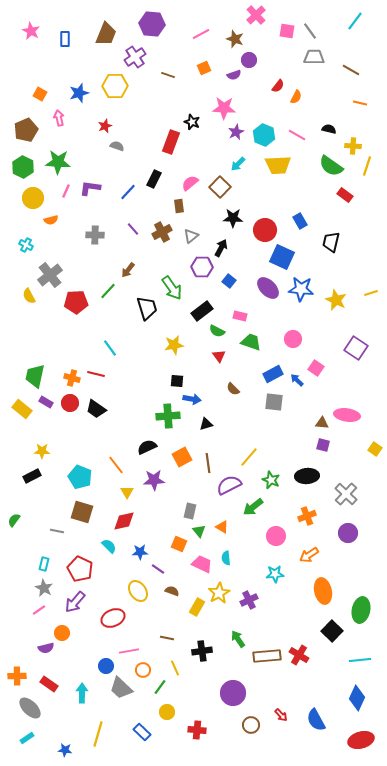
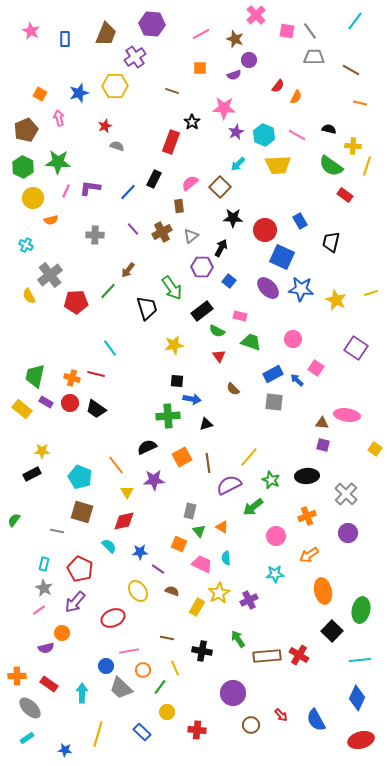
orange square at (204, 68): moved 4 px left; rotated 24 degrees clockwise
brown line at (168, 75): moved 4 px right, 16 px down
black star at (192, 122): rotated 14 degrees clockwise
black rectangle at (32, 476): moved 2 px up
black cross at (202, 651): rotated 18 degrees clockwise
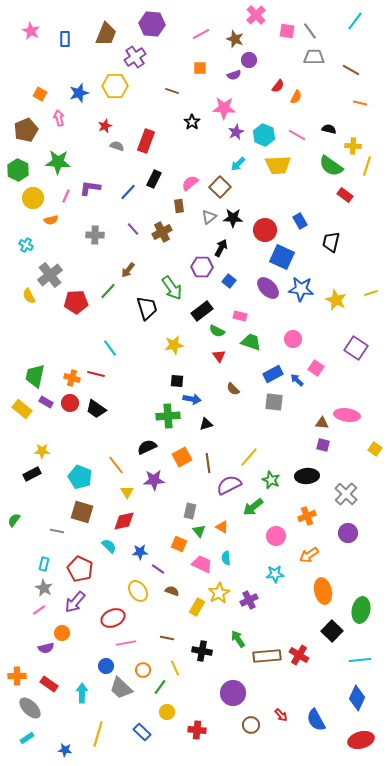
red rectangle at (171, 142): moved 25 px left, 1 px up
green hexagon at (23, 167): moved 5 px left, 3 px down
pink line at (66, 191): moved 5 px down
gray triangle at (191, 236): moved 18 px right, 19 px up
pink line at (129, 651): moved 3 px left, 8 px up
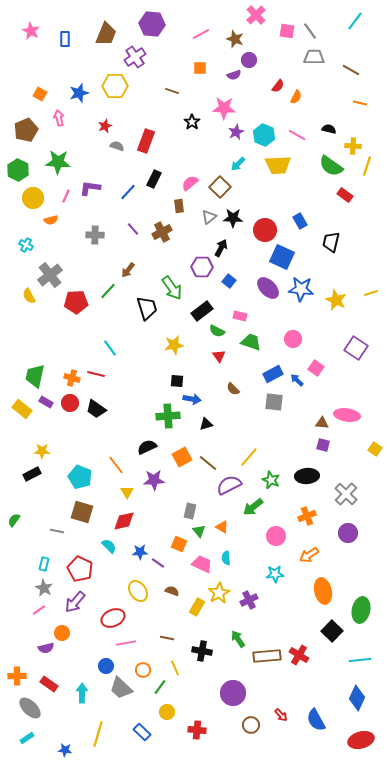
brown line at (208, 463): rotated 42 degrees counterclockwise
purple line at (158, 569): moved 6 px up
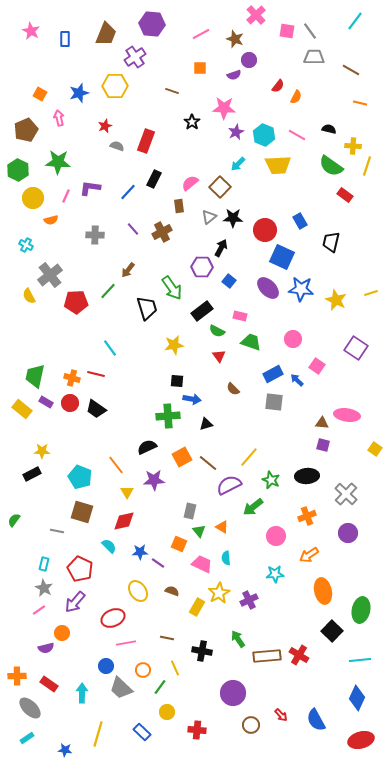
pink square at (316, 368): moved 1 px right, 2 px up
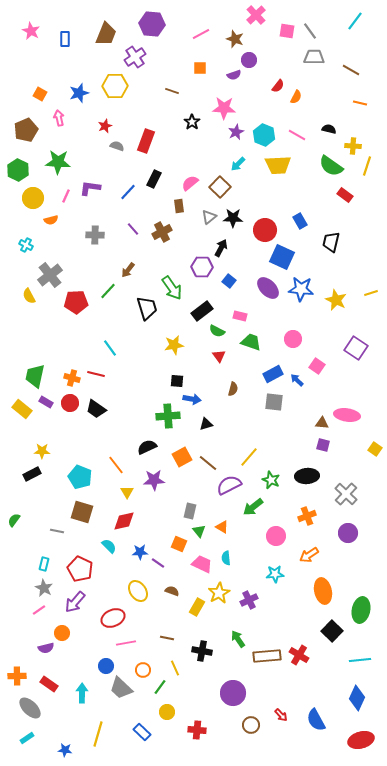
brown semicircle at (233, 389): rotated 120 degrees counterclockwise
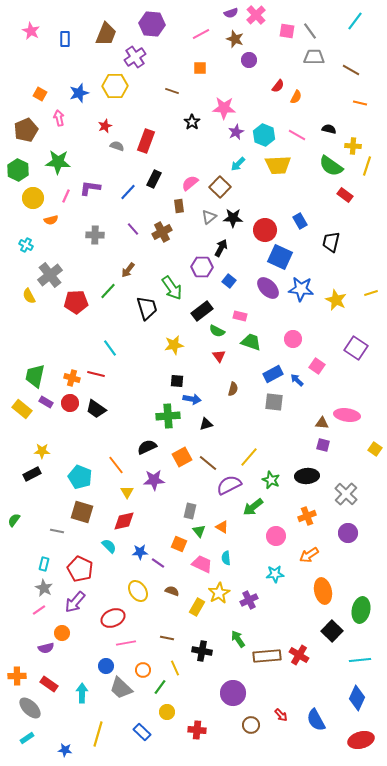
purple semicircle at (234, 75): moved 3 px left, 62 px up
blue square at (282, 257): moved 2 px left
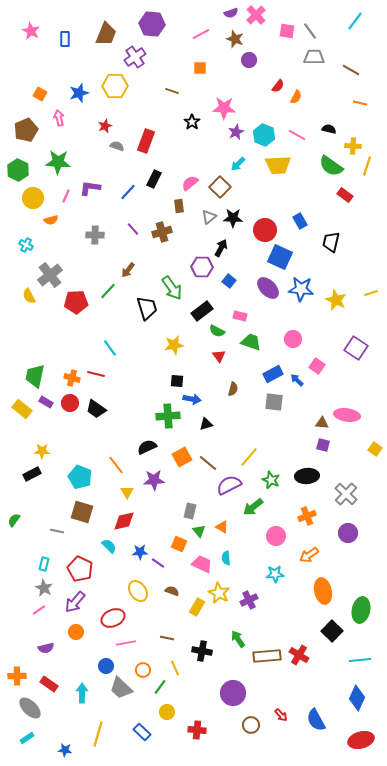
brown cross at (162, 232): rotated 12 degrees clockwise
yellow star at (219, 593): rotated 15 degrees counterclockwise
orange circle at (62, 633): moved 14 px right, 1 px up
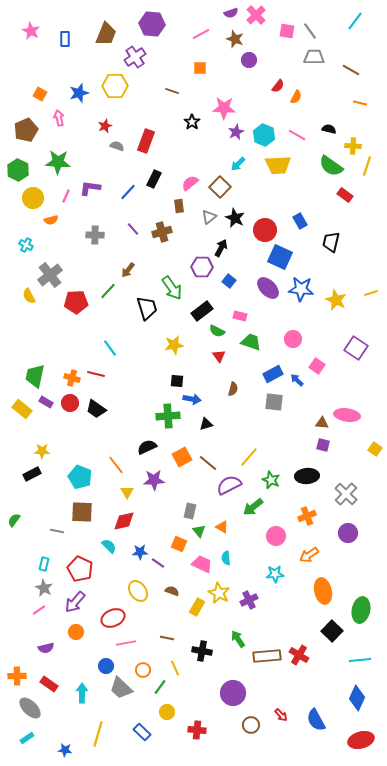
black star at (233, 218): moved 2 px right; rotated 24 degrees clockwise
brown square at (82, 512): rotated 15 degrees counterclockwise
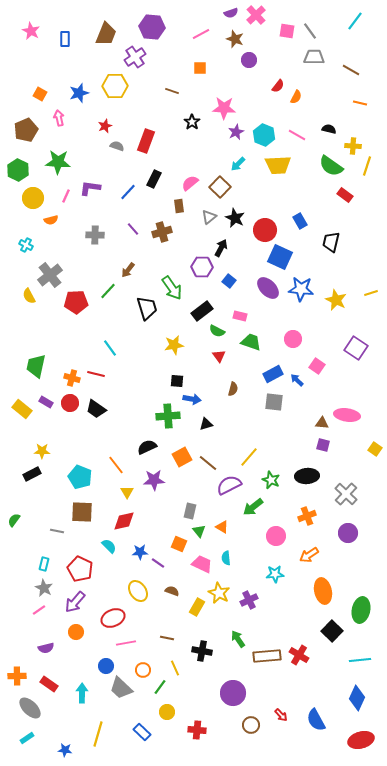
purple hexagon at (152, 24): moved 3 px down
green trapezoid at (35, 376): moved 1 px right, 10 px up
